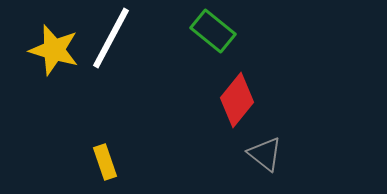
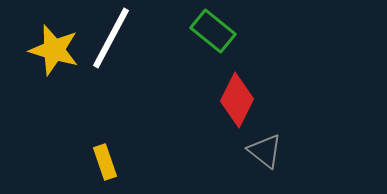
red diamond: rotated 12 degrees counterclockwise
gray triangle: moved 3 px up
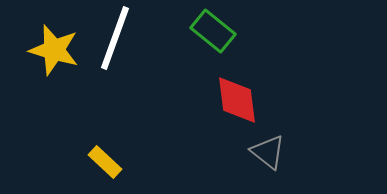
white line: moved 4 px right; rotated 8 degrees counterclockwise
red diamond: rotated 34 degrees counterclockwise
gray triangle: moved 3 px right, 1 px down
yellow rectangle: rotated 28 degrees counterclockwise
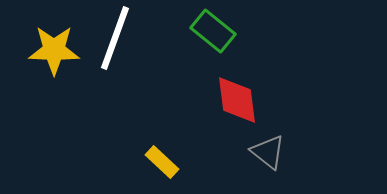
yellow star: rotated 15 degrees counterclockwise
yellow rectangle: moved 57 px right
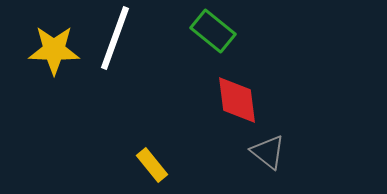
yellow rectangle: moved 10 px left, 3 px down; rotated 8 degrees clockwise
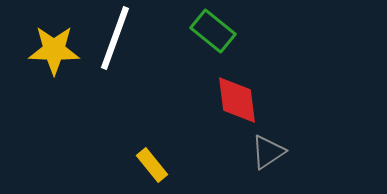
gray triangle: rotated 48 degrees clockwise
